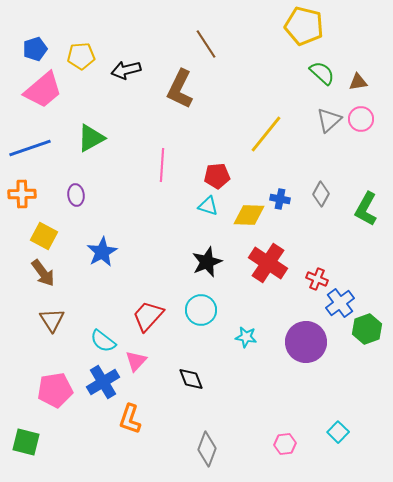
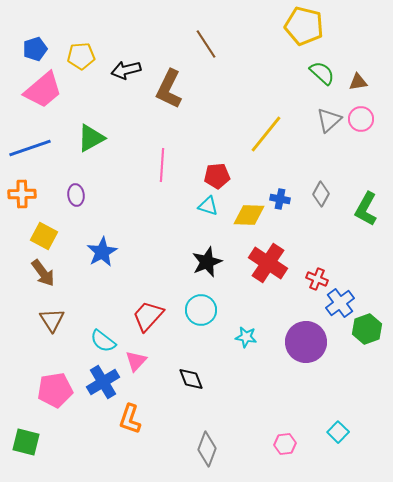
brown L-shape at (180, 89): moved 11 px left
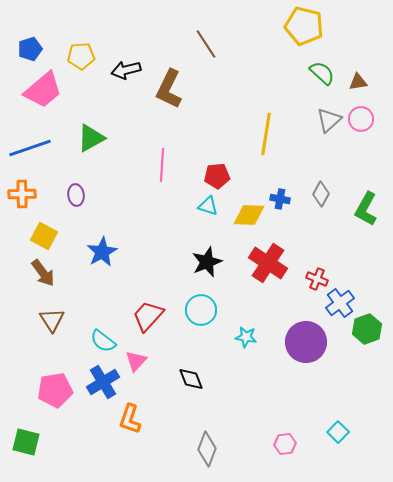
blue pentagon at (35, 49): moved 5 px left
yellow line at (266, 134): rotated 30 degrees counterclockwise
